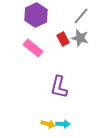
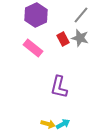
gray line: moved 1 px up
cyan arrow: rotated 32 degrees counterclockwise
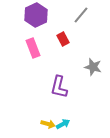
gray star: moved 13 px right, 29 px down
pink rectangle: rotated 30 degrees clockwise
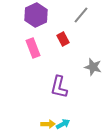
yellow arrow: rotated 16 degrees counterclockwise
